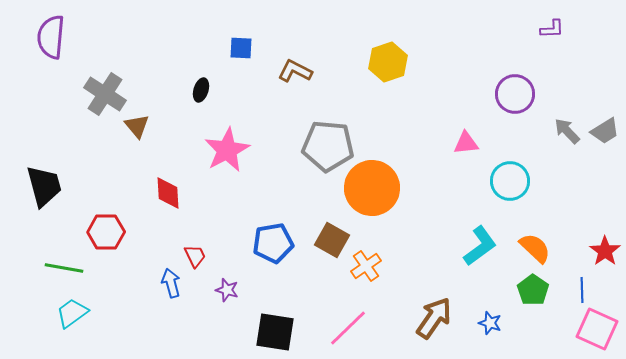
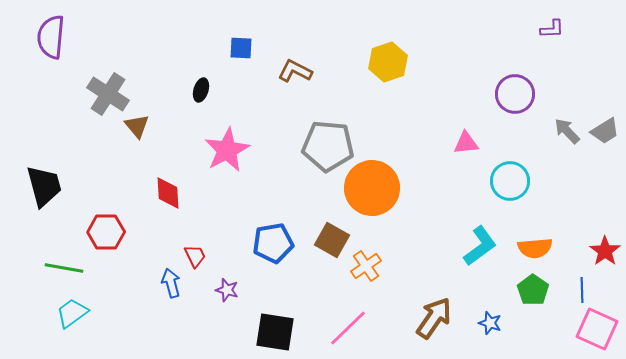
gray cross: moved 3 px right
orange semicircle: rotated 132 degrees clockwise
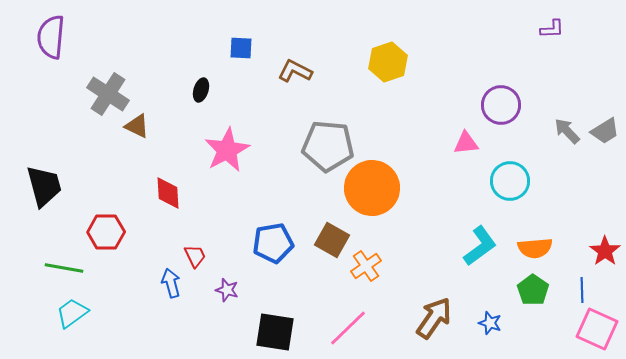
purple circle: moved 14 px left, 11 px down
brown triangle: rotated 24 degrees counterclockwise
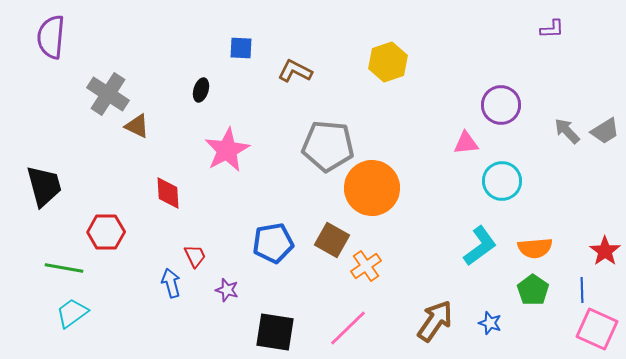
cyan circle: moved 8 px left
brown arrow: moved 1 px right, 3 px down
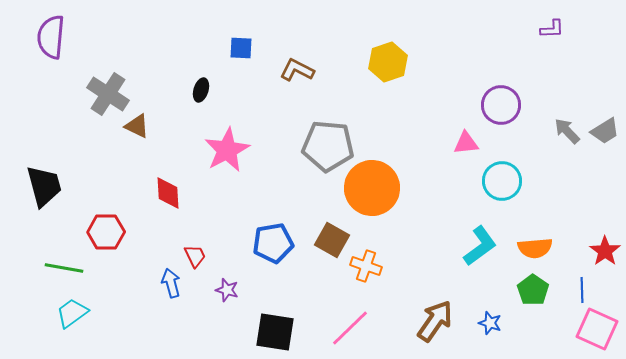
brown L-shape: moved 2 px right, 1 px up
orange cross: rotated 36 degrees counterclockwise
pink line: moved 2 px right
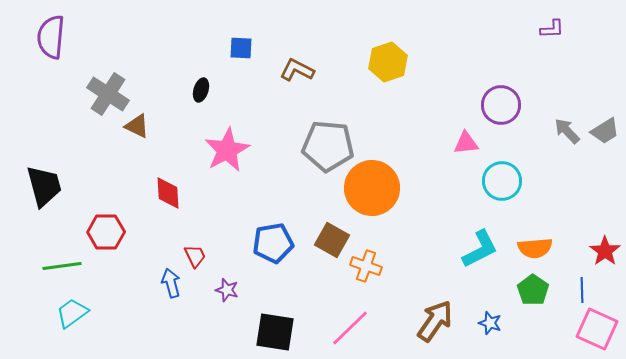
cyan L-shape: moved 3 px down; rotated 9 degrees clockwise
green line: moved 2 px left, 2 px up; rotated 18 degrees counterclockwise
